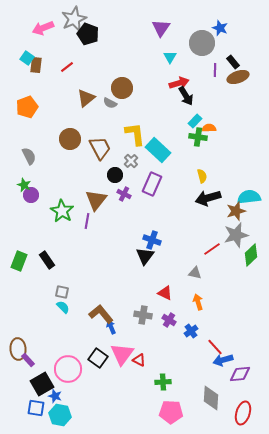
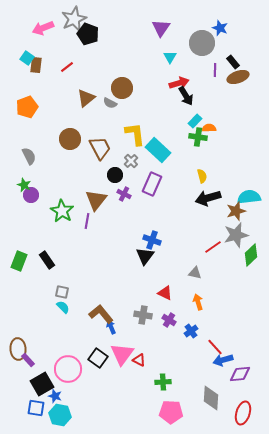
red line at (212, 249): moved 1 px right, 2 px up
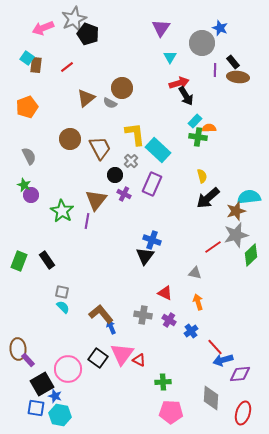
brown ellipse at (238, 77): rotated 25 degrees clockwise
black arrow at (208, 198): rotated 25 degrees counterclockwise
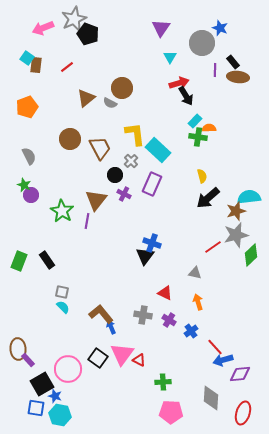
blue cross at (152, 240): moved 3 px down
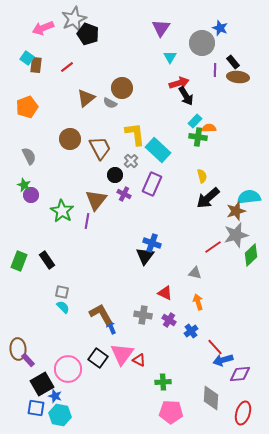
brown L-shape at (101, 314): rotated 10 degrees clockwise
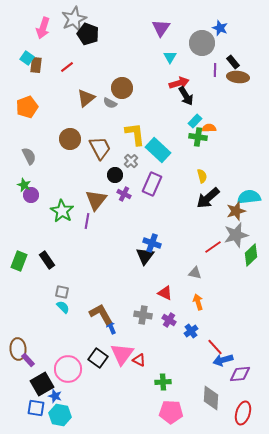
pink arrow at (43, 28): rotated 50 degrees counterclockwise
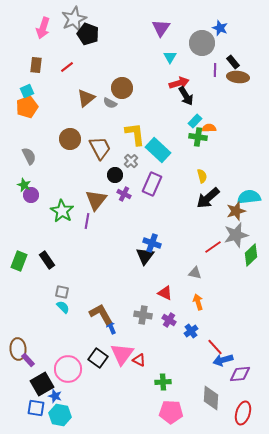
cyan square at (27, 58): moved 33 px down; rotated 32 degrees clockwise
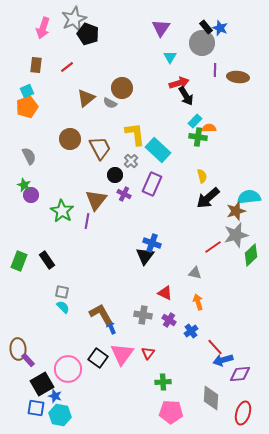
black rectangle at (233, 62): moved 27 px left, 35 px up
red triangle at (139, 360): moved 9 px right, 7 px up; rotated 40 degrees clockwise
